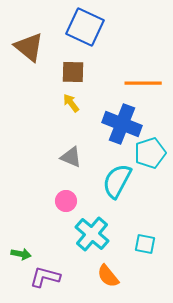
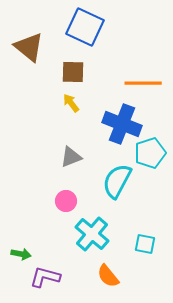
gray triangle: rotated 45 degrees counterclockwise
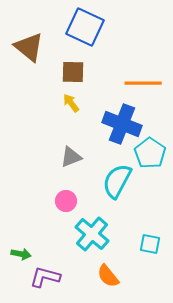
cyan pentagon: rotated 20 degrees counterclockwise
cyan square: moved 5 px right
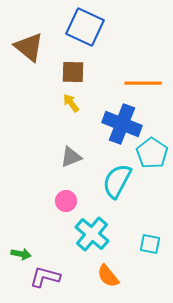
cyan pentagon: moved 2 px right
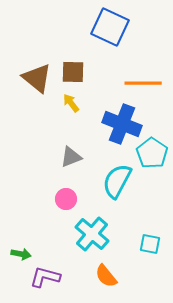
blue square: moved 25 px right
brown triangle: moved 8 px right, 31 px down
pink circle: moved 2 px up
orange semicircle: moved 2 px left
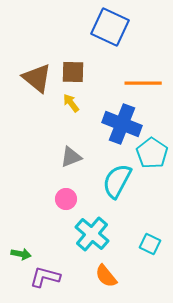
cyan square: rotated 15 degrees clockwise
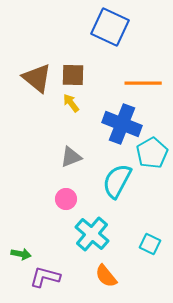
brown square: moved 3 px down
cyan pentagon: rotated 8 degrees clockwise
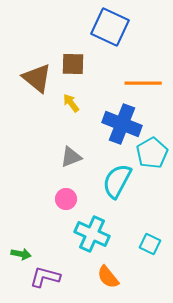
brown square: moved 11 px up
cyan cross: rotated 16 degrees counterclockwise
orange semicircle: moved 2 px right, 1 px down
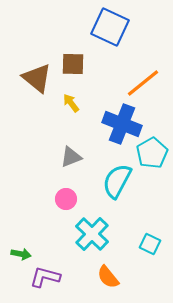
orange line: rotated 39 degrees counterclockwise
cyan cross: rotated 20 degrees clockwise
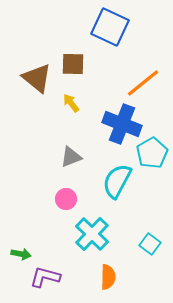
cyan square: rotated 10 degrees clockwise
orange semicircle: rotated 140 degrees counterclockwise
